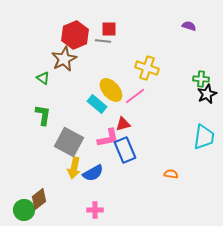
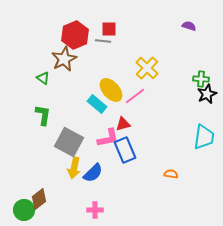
yellow cross: rotated 25 degrees clockwise
blue semicircle: rotated 15 degrees counterclockwise
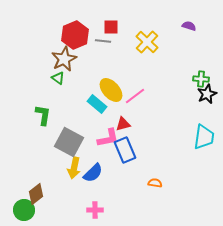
red square: moved 2 px right, 2 px up
yellow cross: moved 26 px up
green triangle: moved 15 px right
orange semicircle: moved 16 px left, 9 px down
brown diamond: moved 3 px left, 5 px up
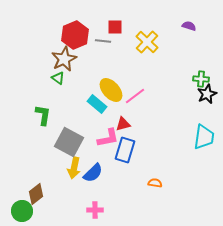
red square: moved 4 px right
blue rectangle: rotated 40 degrees clockwise
green circle: moved 2 px left, 1 px down
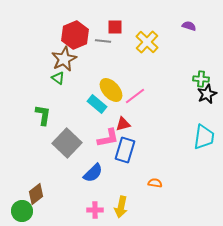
gray square: moved 2 px left, 1 px down; rotated 16 degrees clockwise
yellow arrow: moved 47 px right, 39 px down
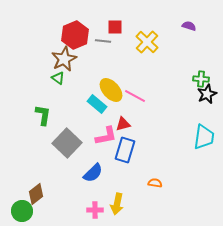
pink line: rotated 65 degrees clockwise
pink L-shape: moved 2 px left, 2 px up
yellow arrow: moved 4 px left, 3 px up
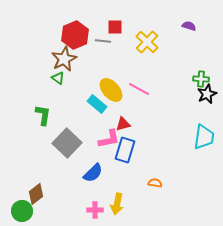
pink line: moved 4 px right, 7 px up
pink L-shape: moved 3 px right, 3 px down
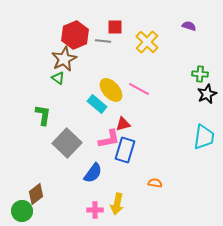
green cross: moved 1 px left, 5 px up
blue semicircle: rotated 10 degrees counterclockwise
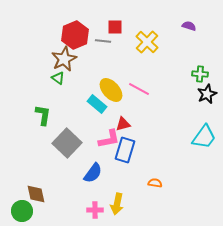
cyan trapezoid: rotated 28 degrees clockwise
brown diamond: rotated 65 degrees counterclockwise
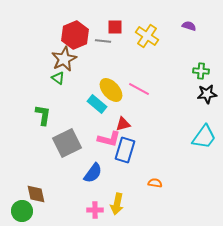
yellow cross: moved 6 px up; rotated 10 degrees counterclockwise
green cross: moved 1 px right, 3 px up
black star: rotated 18 degrees clockwise
pink L-shape: rotated 25 degrees clockwise
gray square: rotated 20 degrees clockwise
